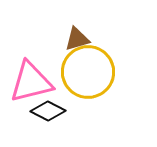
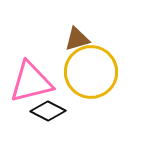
yellow circle: moved 3 px right
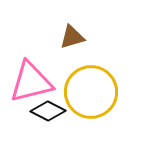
brown triangle: moved 5 px left, 2 px up
yellow circle: moved 20 px down
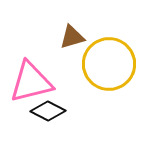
yellow circle: moved 18 px right, 28 px up
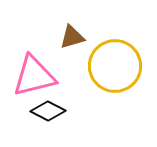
yellow circle: moved 6 px right, 2 px down
pink triangle: moved 3 px right, 6 px up
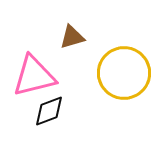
yellow circle: moved 9 px right, 7 px down
black diamond: moved 1 px right; rotated 48 degrees counterclockwise
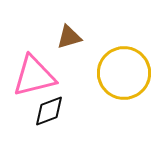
brown triangle: moved 3 px left
